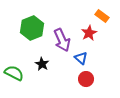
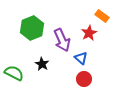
red circle: moved 2 px left
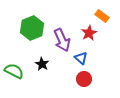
green semicircle: moved 2 px up
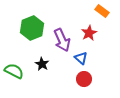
orange rectangle: moved 5 px up
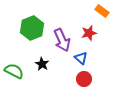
red star: rotated 14 degrees clockwise
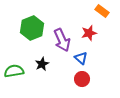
black star: rotated 16 degrees clockwise
green semicircle: rotated 36 degrees counterclockwise
red circle: moved 2 px left
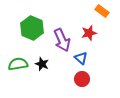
green hexagon: rotated 15 degrees counterclockwise
black star: rotated 24 degrees counterclockwise
green semicircle: moved 4 px right, 7 px up
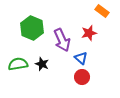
red circle: moved 2 px up
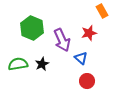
orange rectangle: rotated 24 degrees clockwise
black star: rotated 24 degrees clockwise
red circle: moved 5 px right, 4 px down
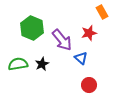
orange rectangle: moved 1 px down
purple arrow: rotated 15 degrees counterclockwise
red circle: moved 2 px right, 4 px down
